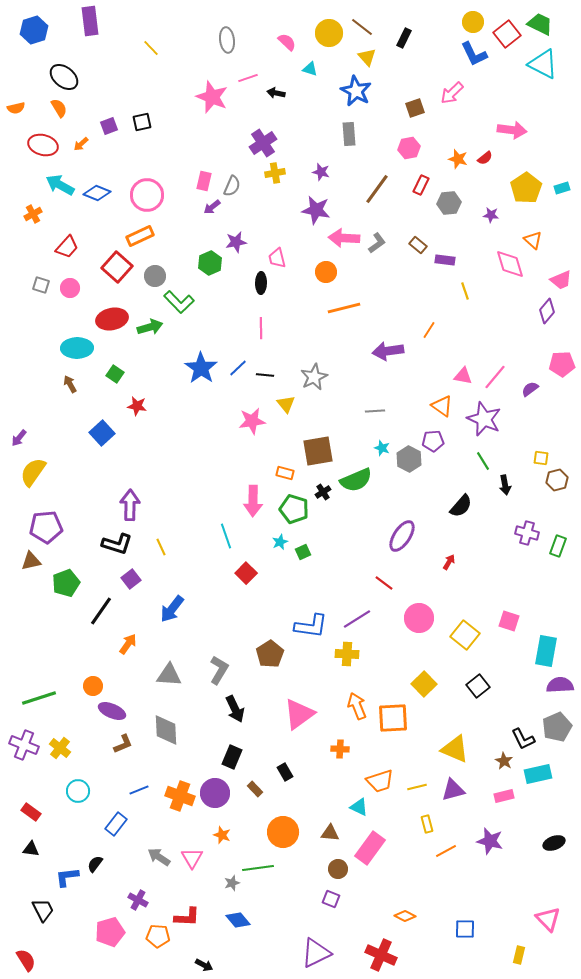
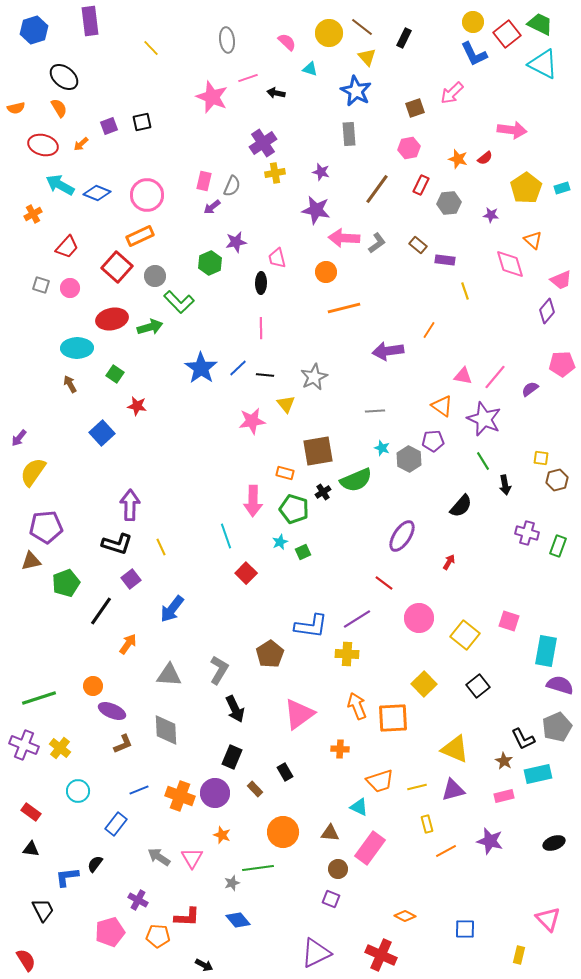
purple semicircle at (560, 685): rotated 20 degrees clockwise
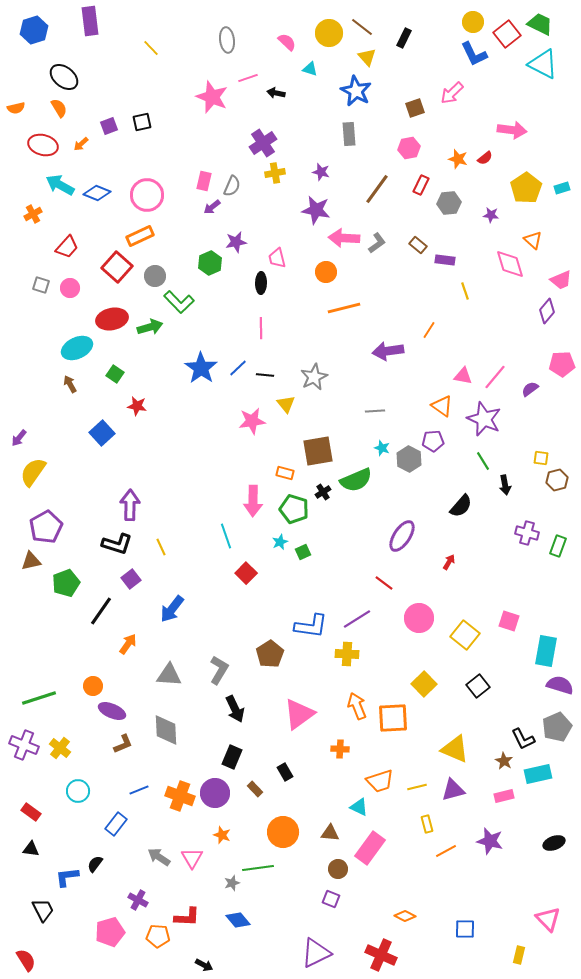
cyan ellipse at (77, 348): rotated 24 degrees counterclockwise
purple pentagon at (46, 527): rotated 24 degrees counterclockwise
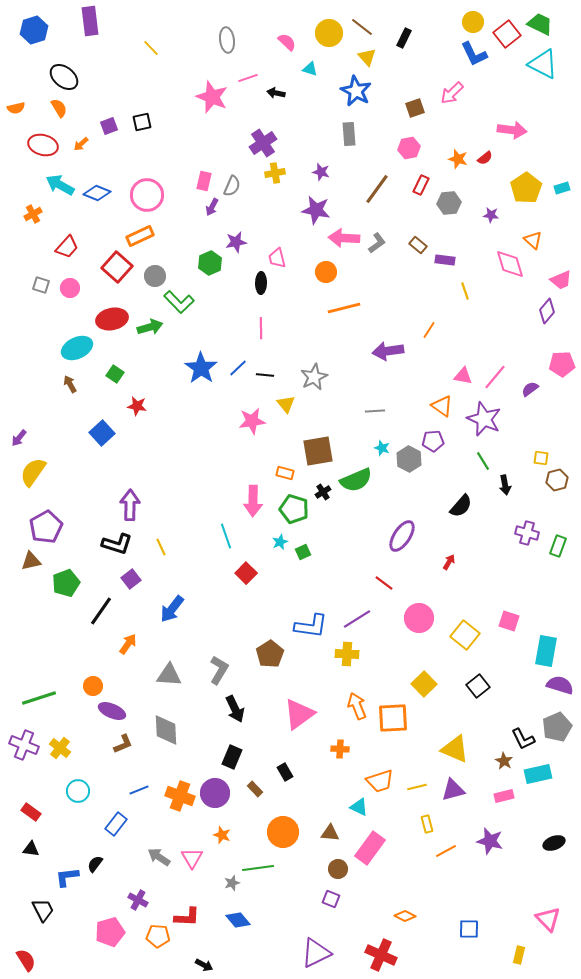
purple arrow at (212, 207): rotated 24 degrees counterclockwise
blue square at (465, 929): moved 4 px right
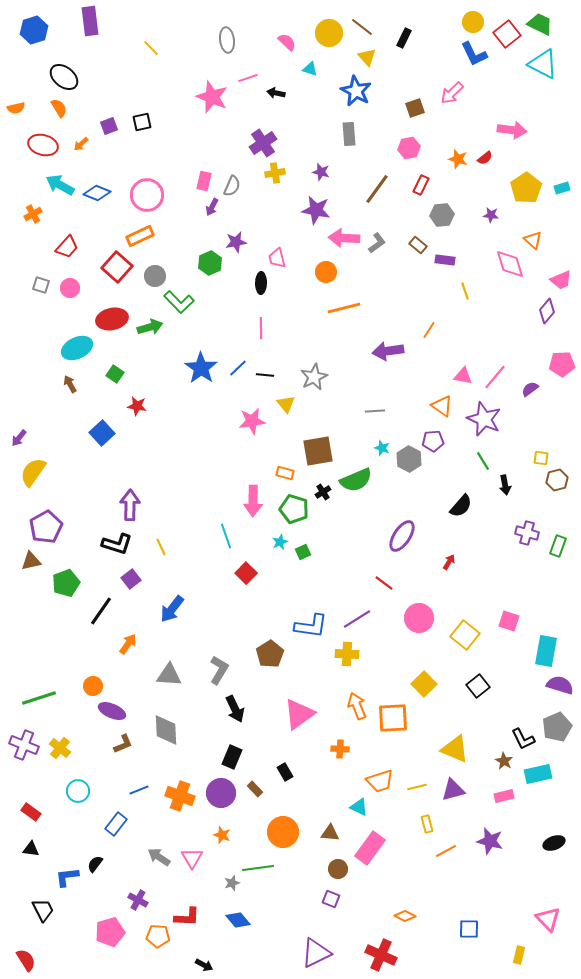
gray hexagon at (449, 203): moved 7 px left, 12 px down
purple circle at (215, 793): moved 6 px right
